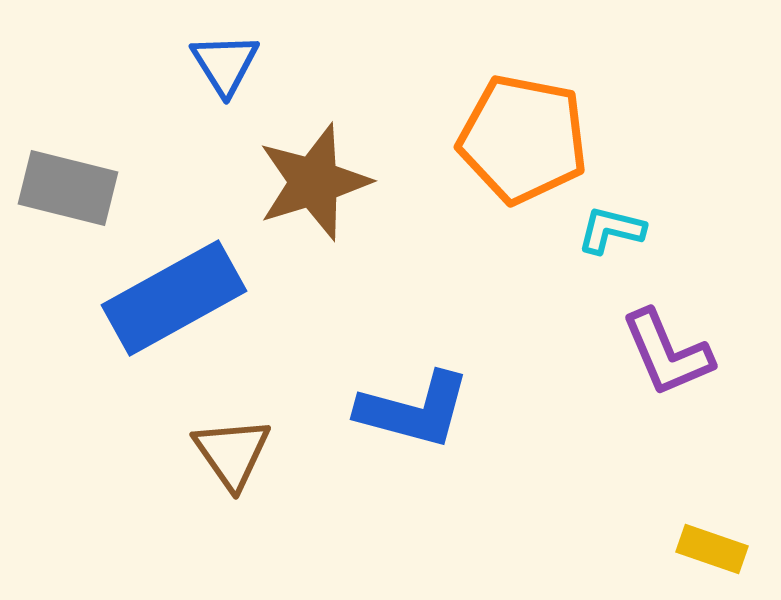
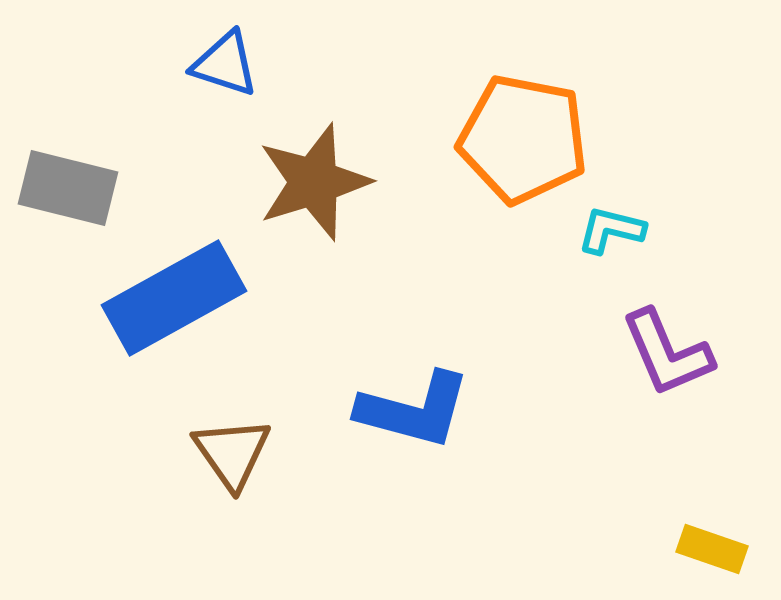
blue triangle: rotated 40 degrees counterclockwise
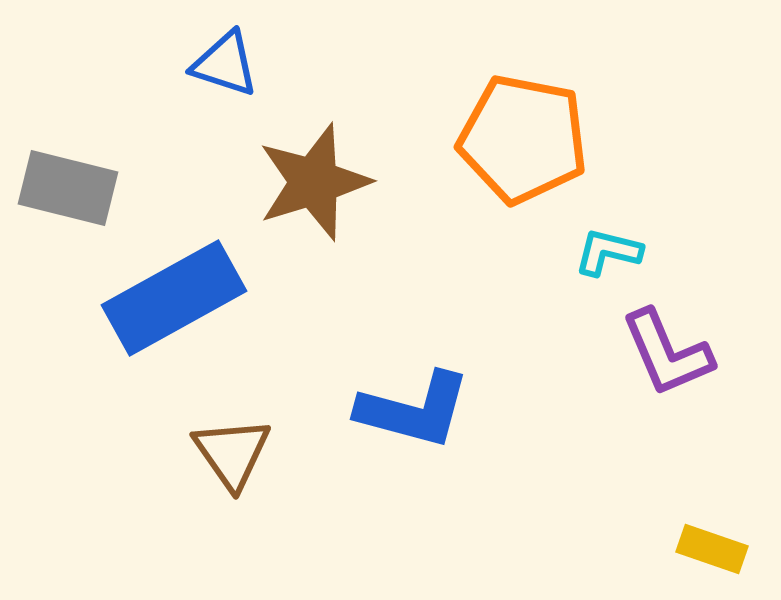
cyan L-shape: moved 3 px left, 22 px down
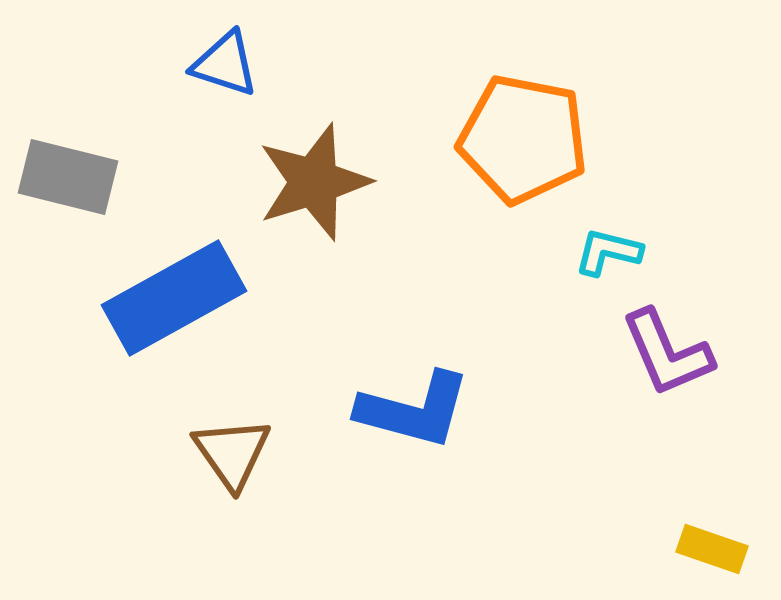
gray rectangle: moved 11 px up
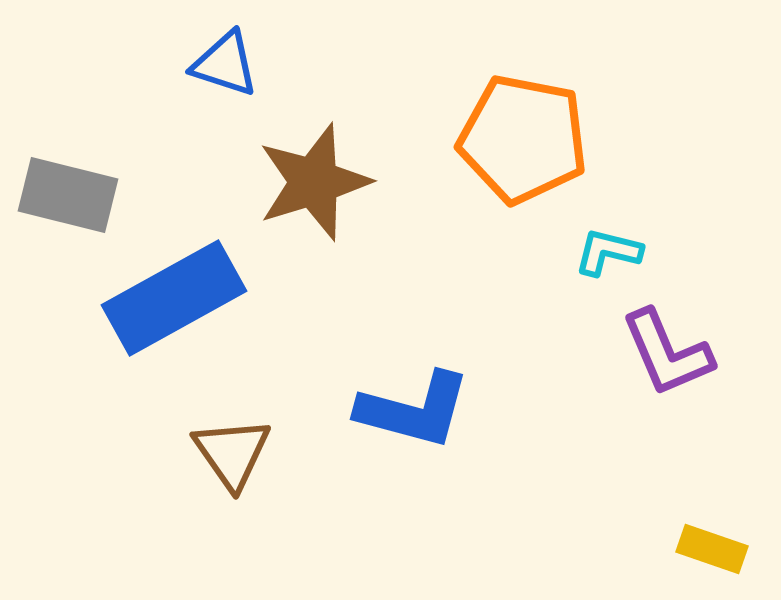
gray rectangle: moved 18 px down
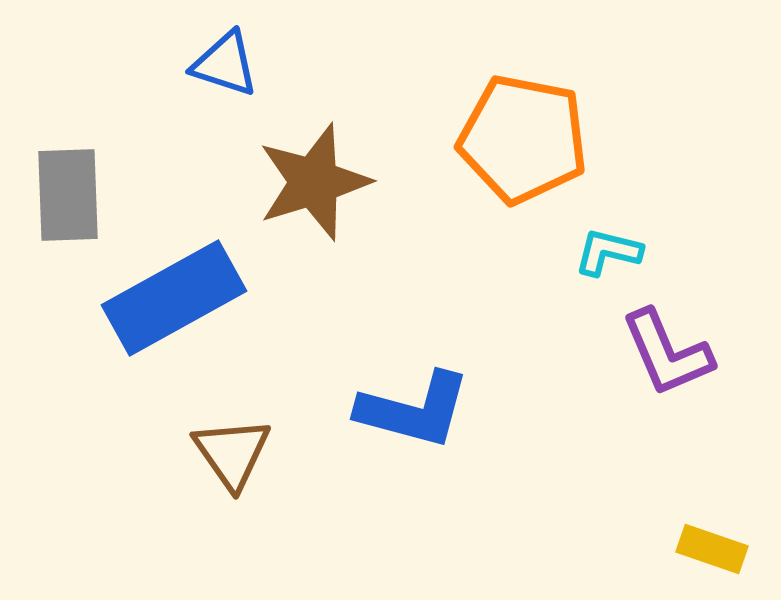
gray rectangle: rotated 74 degrees clockwise
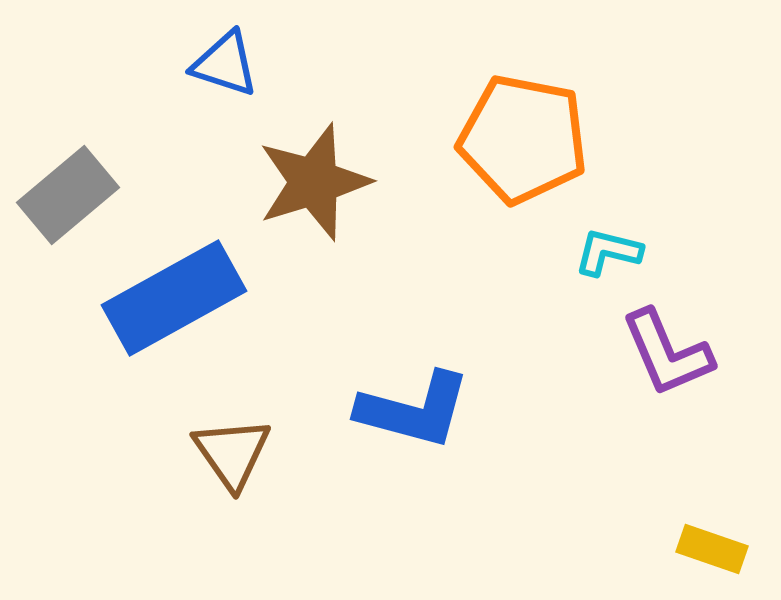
gray rectangle: rotated 52 degrees clockwise
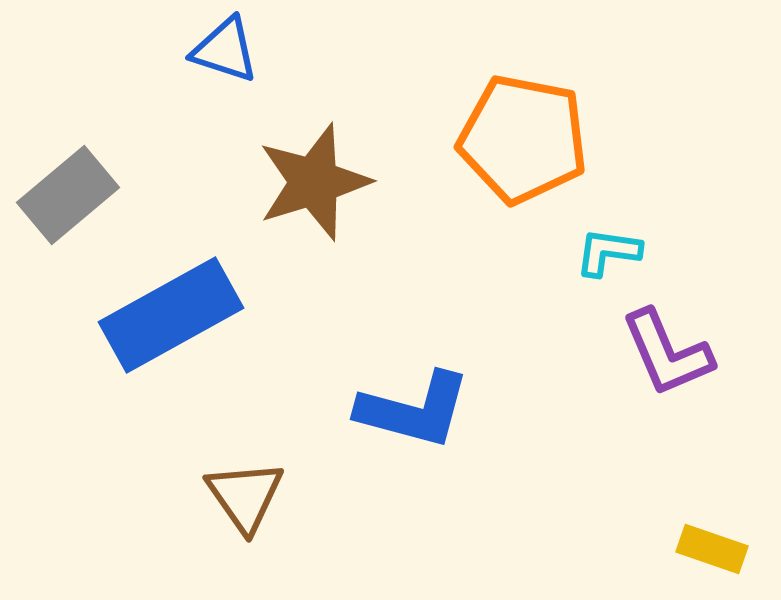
blue triangle: moved 14 px up
cyan L-shape: rotated 6 degrees counterclockwise
blue rectangle: moved 3 px left, 17 px down
brown triangle: moved 13 px right, 43 px down
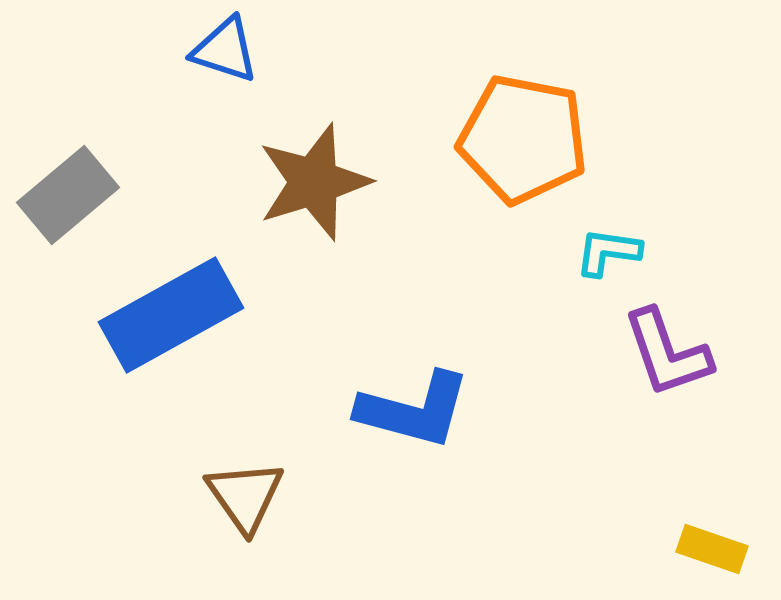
purple L-shape: rotated 4 degrees clockwise
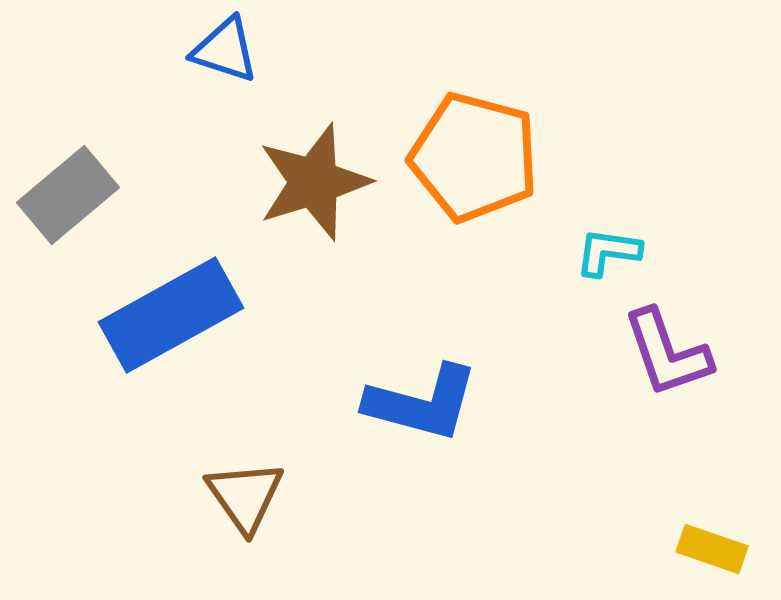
orange pentagon: moved 49 px left, 18 px down; rotated 4 degrees clockwise
blue L-shape: moved 8 px right, 7 px up
